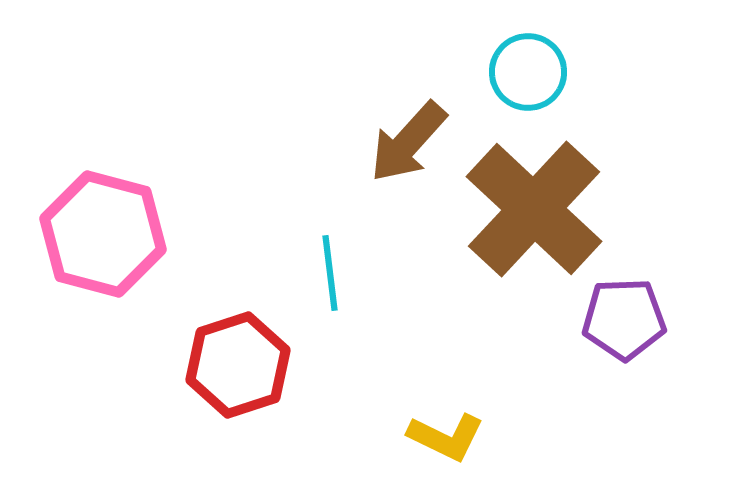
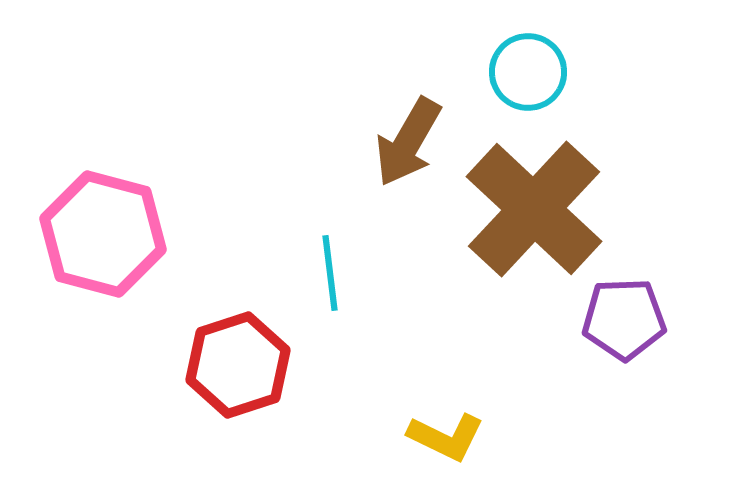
brown arrow: rotated 12 degrees counterclockwise
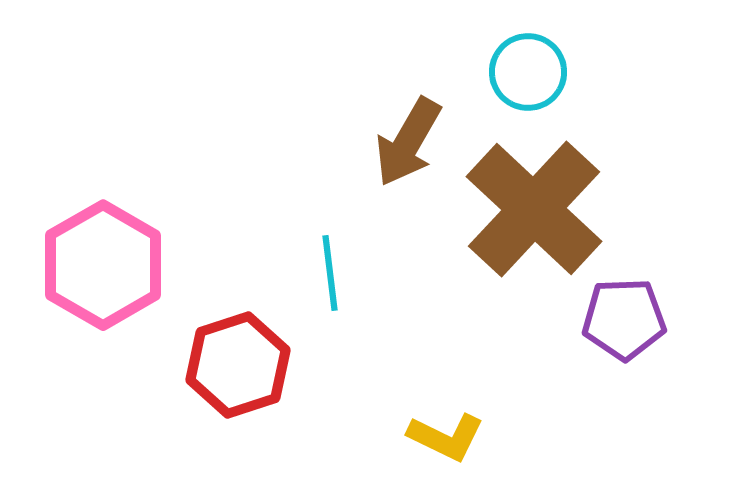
pink hexagon: moved 31 px down; rotated 15 degrees clockwise
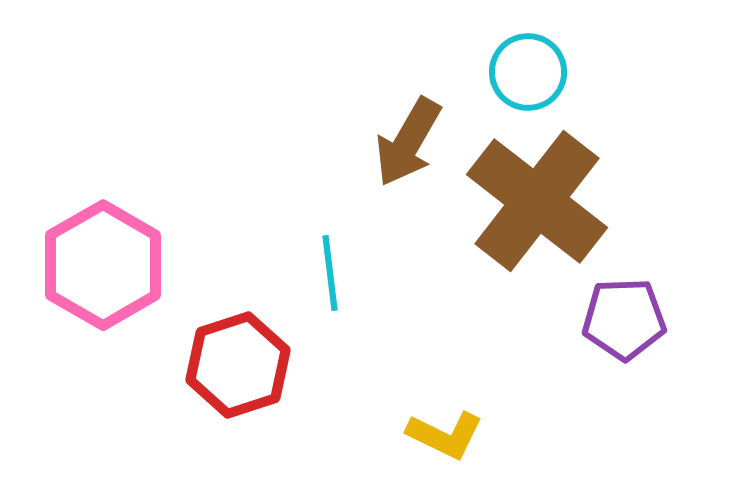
brown cross: moved 3 px right, 8 px up; rotated 5 degrees counterclockwise
yellow L-shape: moved 1 px left, 2 px up
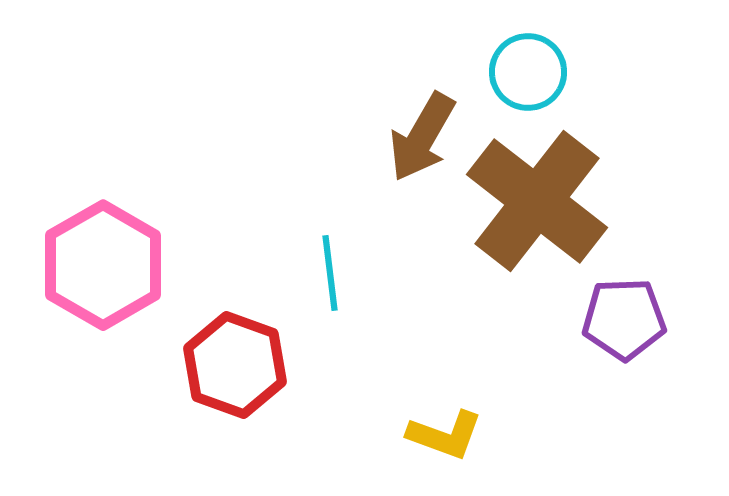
brown arrow: moved 14 px right, 5 px up
red hexagon: moved 3 px left; rotated 22 degrees counterclockwise
yellow L-shape: rotated 6 degrees counterclockwise
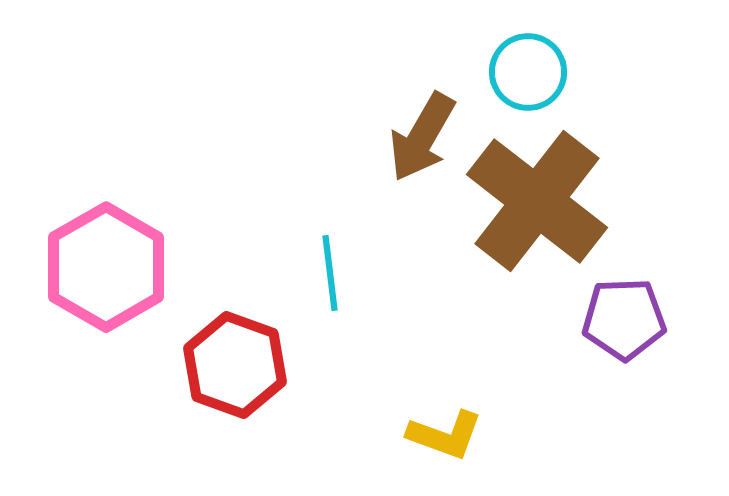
pink hexagon: moved 3 px right, 2 px down
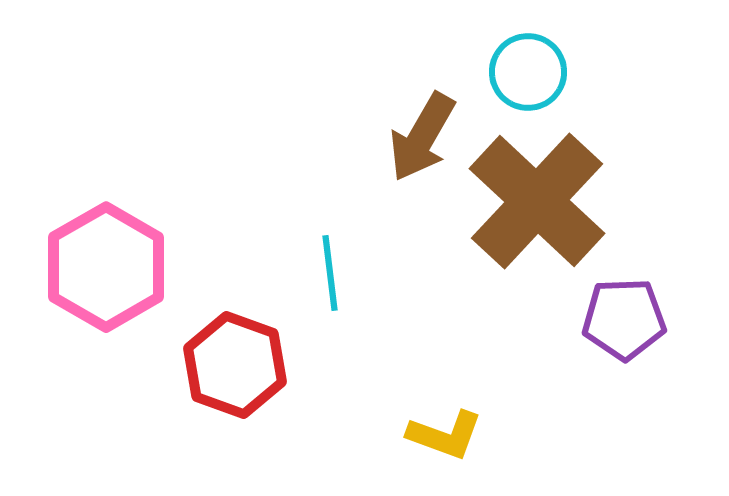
brown cross: rotated 5 degrees clockwise
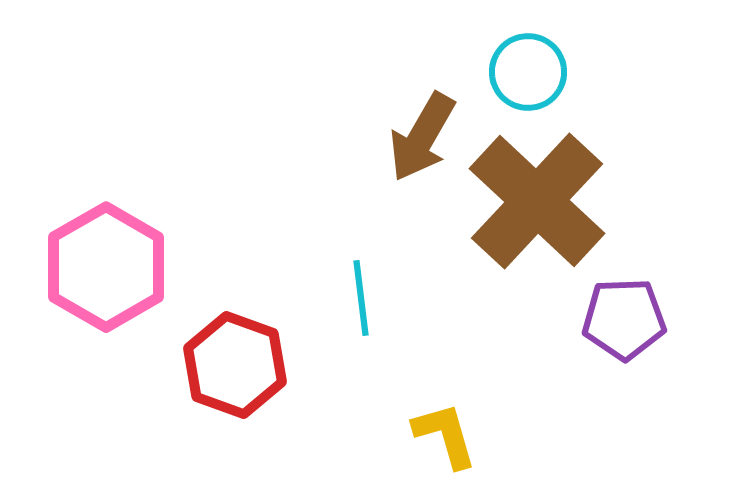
cyan line: moved 31 px right, 25 px down
yellow L-shape: rotated 126 degrees counterclockwise
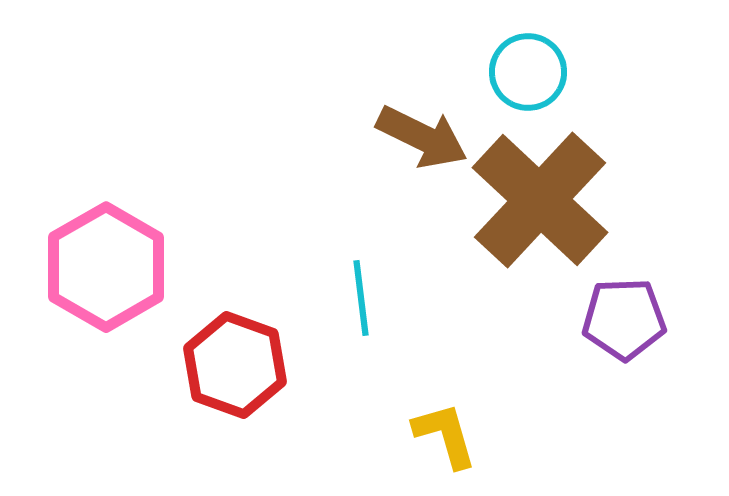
brown arrow: rotated 94 degrees counterclockwise
brown cross: moved 3 px right, 1 px up
